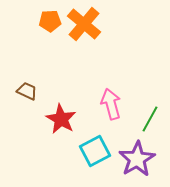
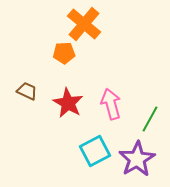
orange pentagon: moved 14 px right, 32 px down
red star: moved 7 px right, 16 px up
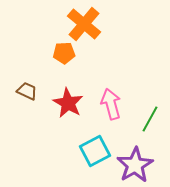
purple star: moved 2 px left, 6 px down
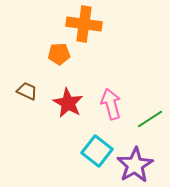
orange cross: rotated 32 degrees counterclockwise
orange pentagon: moved 5 px left, 1 px down
green line: rotated 28 degrees clockwise
cyan square: moved 2 px right; rotated 24 degrees counterclockwise
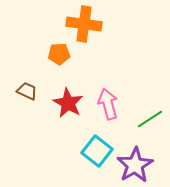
pink arrow: moved 3 px left
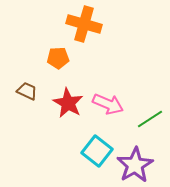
orange cross: rotated 8 degrees clockwise
orange pentagon: moved 1 px left, 4 px down
pink arrow: rotated 128 degrees clockwise
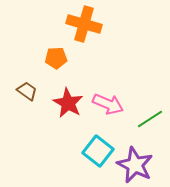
orange pentagon: moved 2 px left
brown trapezoid: rotated 10 degrees clockwise
cyan square: moved 1 px right
purple star: rotated 15 degrees counterclockwise
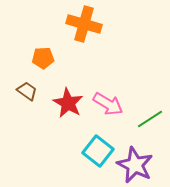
orange pentagon: moved 13 px left
pink arrow: rotated 8 degrees clockwise
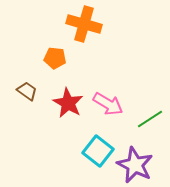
orange pentagon: moved 12 px right; rotated 10 degrees clockwise
